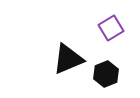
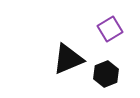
purple square: moved 1 px left, 1 px down
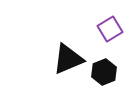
black hexagon: moved 2 px left, 2 px up
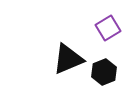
purple square: moved 2 px left, 1 px up
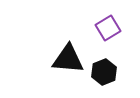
black triangle: rotated 28 degrees clockwise
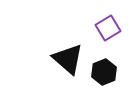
black triangle: rotated 36 degrees clockwise
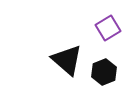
black triangle: moved 1 px left, 1 px down
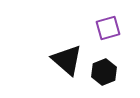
purple square: rotated 15 degrees clockwise
